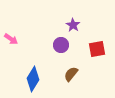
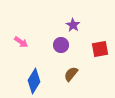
pink arrow: moved 10 px right, 3 px down
red square: moved 3 px right
blue diamond: moved 1 px right, 2 px down
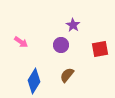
brown semicircle: moved 4 px left, 1 px down
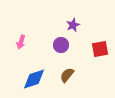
purple star: rotated 16 degrees clockwise
pink arrow: rotated 72 degrees clockwise
blue diamond: moved 2 px up; rotated 40 degrees clockwise
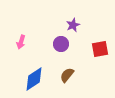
purple circle: moved 1 px up
blue diamond: rotated 15 degrees counterclockwise
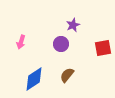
red square: moved 3 px right, 1 px up
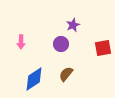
pink arrow: rotated 16 degrees counterclockwise
brown semicircle: moved 1 px left, 1 px up
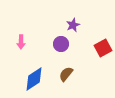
red square: rotated 18 degrees counterclockwise
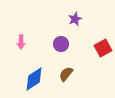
purple star: moved 2 px right, 6 px up
